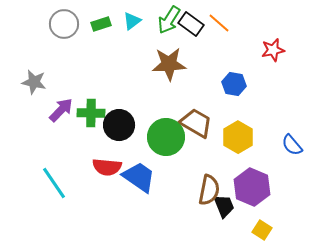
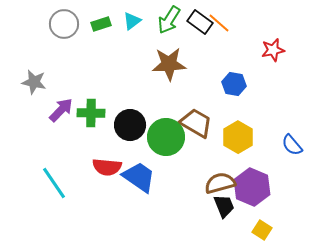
black rectangle: moved 9 px right, 2 px up
black circle: moved 11 px right
brown semicircle: moved 11 px right, 7 px up; rotated 116 degrees counterclockwise
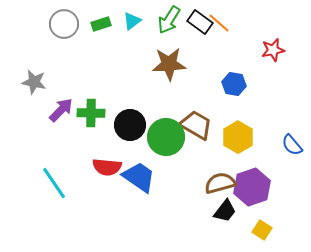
brown trapezoid: moved 2 px down
purple hexagon: rotated 18 degrees clockwise
black trapezoid: moved 1 px right, 5 px down; rotated 60 degrees clockwise
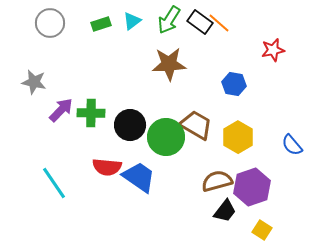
gray circle: moved 14 px left, 1 px up
brown semicircle: moved 3 px left, 2 px up
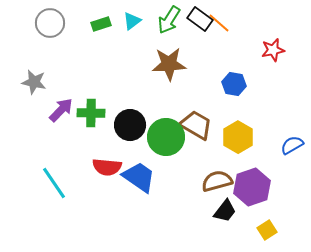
black rectangle: moved 3 px up
blue semicircle: rotated 100 degrees clockwise
yellow square: moved 5 px right; rotated 24 degrees clockwise
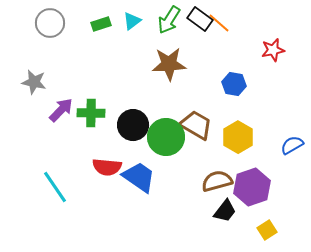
black circle: moved 3 px right
cyan line: moved 1 px right, 4 px down
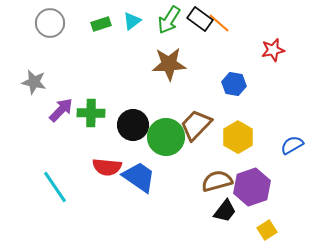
brown trapezoid: rotated 76 degrees counterclockwise
